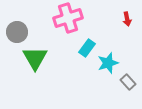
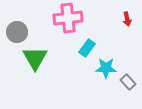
pink cross: rotated 12 degrees clockwise
cyan star: moved 2 px left, 5 px down; rotated 20 degrees clockwise
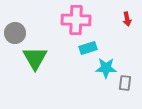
pink cross: moved 8 px right, 2 px down; rotated 8 degrees clockwise
gray circle: moved 2 px left, 1 px down
cyan rectangle: moved 1 px right; rotated 36 degrees clockwise
gray rectangle: moved 3 px left, 1 px down; rotated 49 degrees clockwise
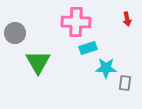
pink cross: moved 2 px down
green triangle: moved 3 px right, 4 px down
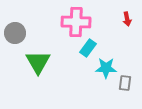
cyan rectangle: rotated 36 degrees counterclockwise
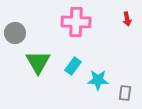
cyan rectangle: moved 15 px left, 18 px down
cyan star: moved 8 px left, 12 px down
gray rectangle: moved 10 px down
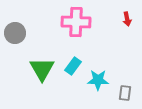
green triangle: moved 4 px right, 7 px down
